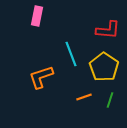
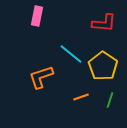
red L-shape: moved 4 px left, 7 px up
cyan line: rotated 30 degrees counterclockwise
yellow pentagon: moved 1 px left, 1 px up
orange line: moved 3 px left
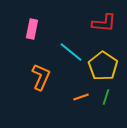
pink rectangle: moved 5 px left, 13 px down
cyan line: moved 2 px up
orange L-shape: rotated 132 degrees clockwise
green line: moved 4 px left, 3 px up
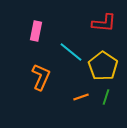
pink rectangle: moved 4 px right, 2 px down
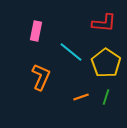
yellow pentagon: moved 3 px right, 3 px up
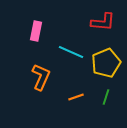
red L-shape: moved 1 px left, 1 px up
cyan line: rotated 15 degrees counterclockwise
yellow pentagon: rotated 16 degrees clockwise
orange line: moved 5 px left
